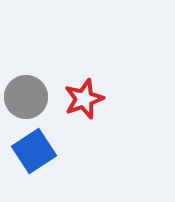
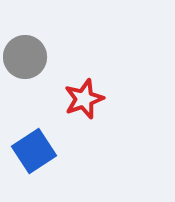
gray circle: moved 1 px left, 40 px up
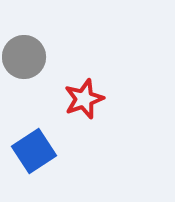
gray circle: moved 1 px left
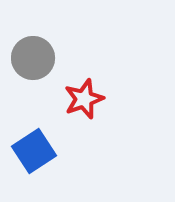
gray circle: moved 9 px right, 1 px down
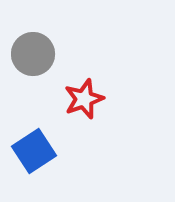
gray circle: moved 4 px up
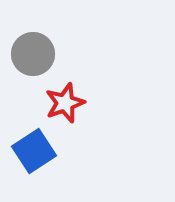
red star: moved 19 px left, 4 px down
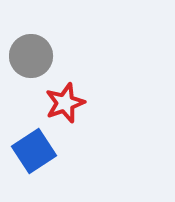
gray circle: moved 2 px left, 2 px down
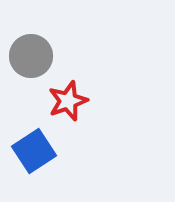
red star: moved 3 px right, 2 px up
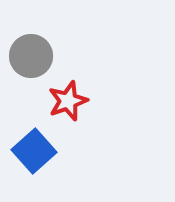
blue square: rotated 9 degrees counterclockwise
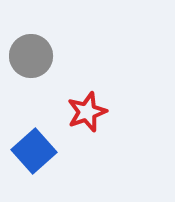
red star: moved 19 px right, 11 px down
